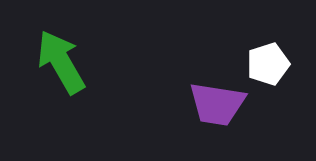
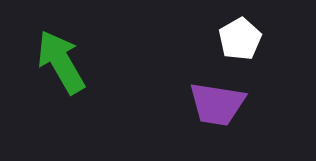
white pentagon: moved 28 px left, 25 px up; rotated 12 degrees counterclockwise
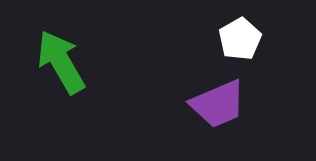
purple trapezoid: moved 1 px right; rotated 32 degrees counterclockwise
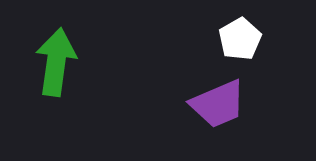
green arrow: moved 5 px left; rotated 38 degrees clockwise
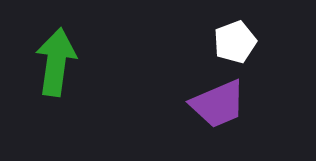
white pentagon: moved 5 px left, 3 px down; rotated 9 degrees clockwise
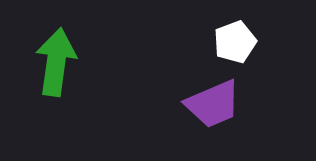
purple trapezoid: moved 5 px left
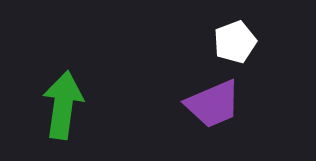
green arrow: moved 7 px right, 43 px down
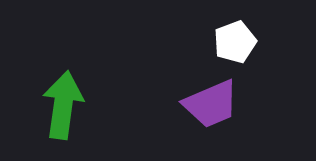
purple trapezoid: moved 2 px left
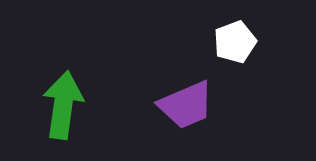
purple trapezoid: moved 25 px left, 1 px down
